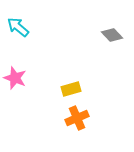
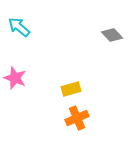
cyan arrow: moved 1 px right
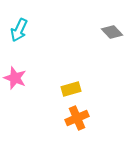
cyan arrow: moved 3 px down; rotated 105 degrees counterclockwise
gray diamond: moved 3 px up
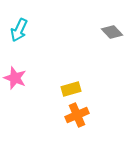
orange cross: moved 3 px up
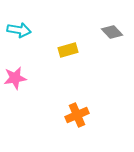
cyan arrow: rotated 105 degrees counterclockwise
pink star: rotated 30 degrees counterclockwise
yellow rectangle: moved 3 px left, 39 px up
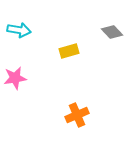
yellow rectangle: moved 1 px right, 1 px down
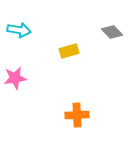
orange cross: rotated 20 degrees clockwise
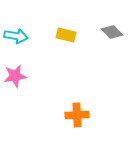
cyan arrow: moved 3 px left, 6 px down
yellow rectangle: moved 3 px left, 16 px up; rotated 30 degrees clockwise
pink star: moved 2 px up
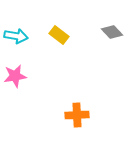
yellow rectangle: moved 7 px left; rotated 24 degrees clockwise
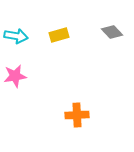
yellow rectangle: rotated 54 degrees counterclockwise
